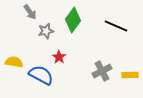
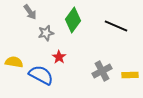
gray star: moved 2 px down
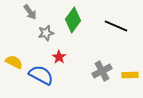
yellow semicircle: rotated 18 degrees clockwise
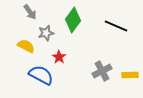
yellow semicircle: moved 12 px right, 16 px up
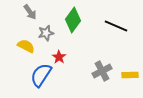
blue semicircle: rotated 85 degrees counterclockwise
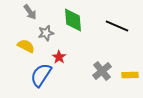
green diamond: rotated 40 degrees counterclockwise
black line: moved 1 px right
gray cross: rotated 12 degrees counterclockwise
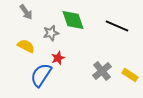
gray arrow: moved 4 px left
green diamond: rotated 15 degrees counterclockwise
gray star: moved 5 px right
red star: moved 1 px left, 1 px down; rotated 16 degrees clockwise
yellow rectangle: rotated 35 degrees clockwise
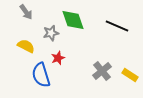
blue semicircle: rotated 50 degrees counterclockwise
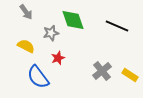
blue semicircle: moved 3 px left, 2 px down; rotated 20 degrees counterclockwise
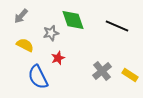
gray arrow: moved 5 px left, 4 px down; rotated 77 degrees clockwise
yellow semicircle: moved 1 px left, 1 px up
blue semicircle: rotated 10 degrees clockwise
